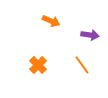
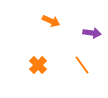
purple arrow: moved 2 px right, 2 px up
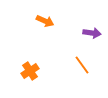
orange arrow: moved 6 px left
orange cross: moved 8 px left, 6 px down; rotated 12 degrees clockwise
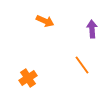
purple arrow: moved 4 px up; rotated 102 degrees counterclockwise
orange cross: moved 2 px left, 7 px down
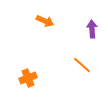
orange line: rotated 12 degrees counterclockwise
orange cross: rotated 12 degrees clockwise
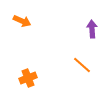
orange arrow: moved 23 px left
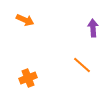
orange arrow: moved 3 px right, 1 px up
purple arrow: moved 1 px right, 1 px up
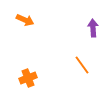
orange line: rotated 12 degrees clockwise
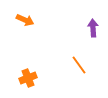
orange line: moved 3 px left
